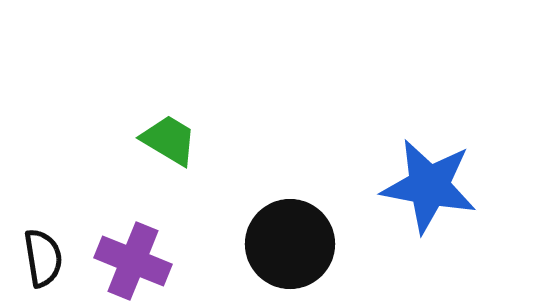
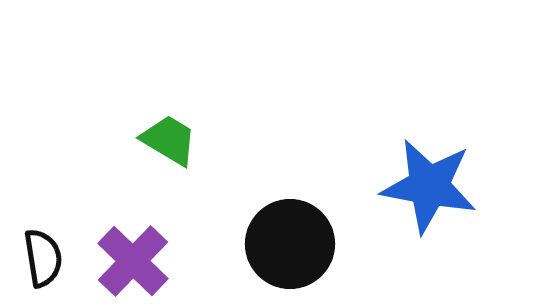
purple cross: rotated 22 degrees clockwise
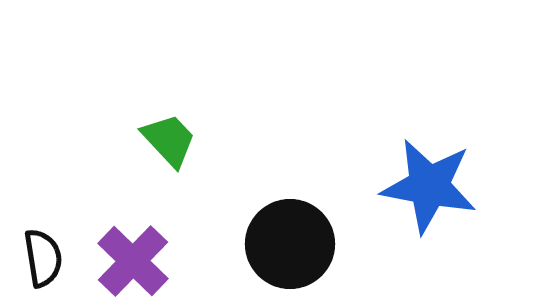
green trapezoid: rotated 16 degrees clockwise
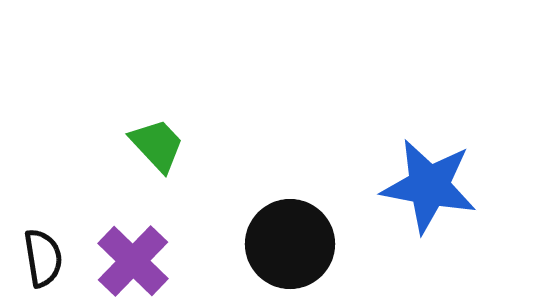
green trapezoid: moved 12 px left, 5 px down
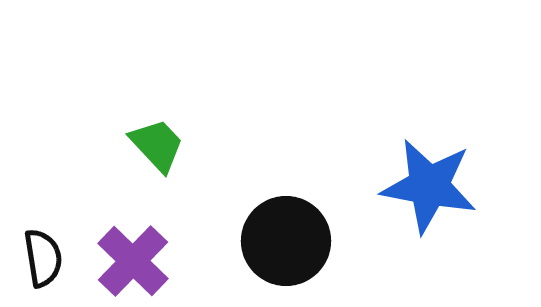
black circle: moved 4 px left, 3 px up
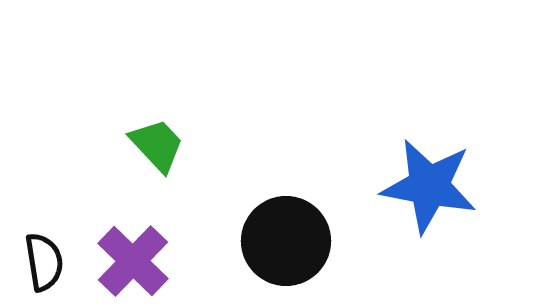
black semicircle: moved 1 px right, 4 px down
